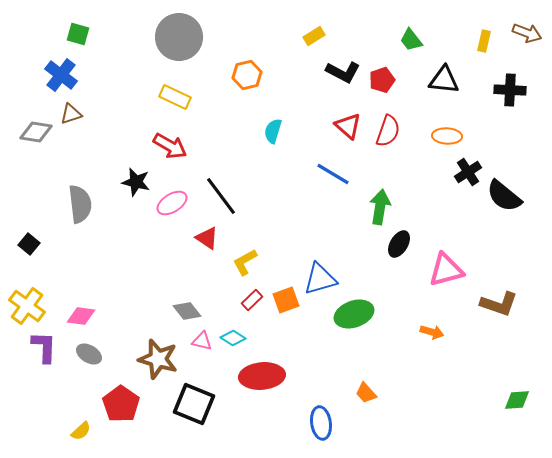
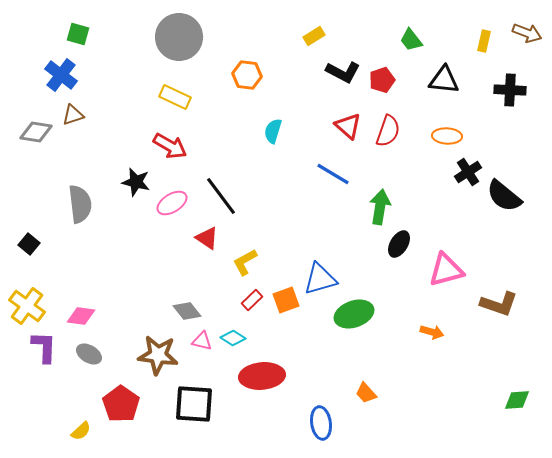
orange hexagon at (247, 75): rotated 20 degrees clockwise
brown triangle at (71, 114): moved 2 px right, 1 px down
brown star at (158, 359): moved 4 px up; rotated 9 degrees counterclockwise
black square at (194, 404): rotated 18 degrees counterclockwise
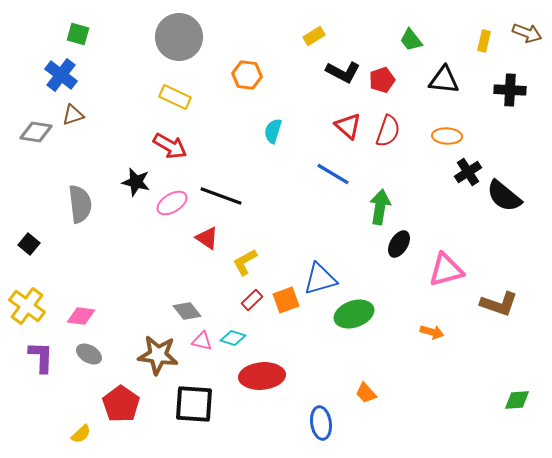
black line at (221, 196): rotated 33 degrees counterclockwise
cyan diamond at (233, 338): rotated 15 degrees counterclockwise
purple L-shape at (44, 347): moved 3 px left, 10 px down
yellow semicircle at (81, 431): moved 3 px down
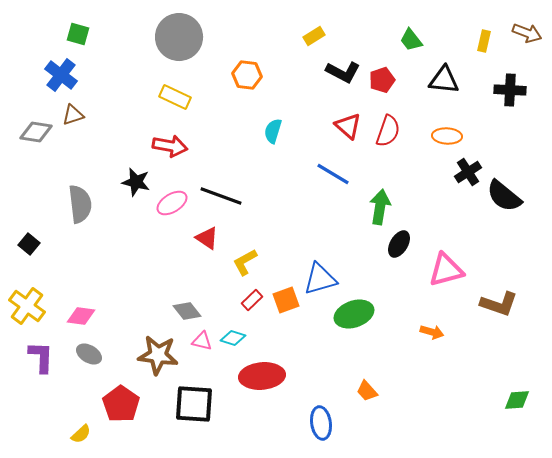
red arrow at (170, 146): rotated 20 degrees counterclockwise
orange trapezoid at (366, 393): moved 1 px right, 2 px up
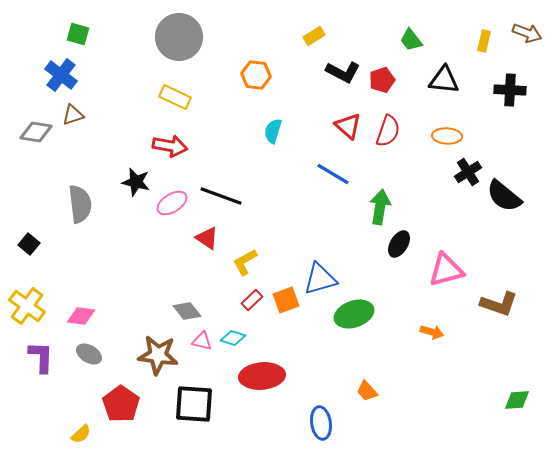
orange hexagon at (247, 75): moved 9 px right
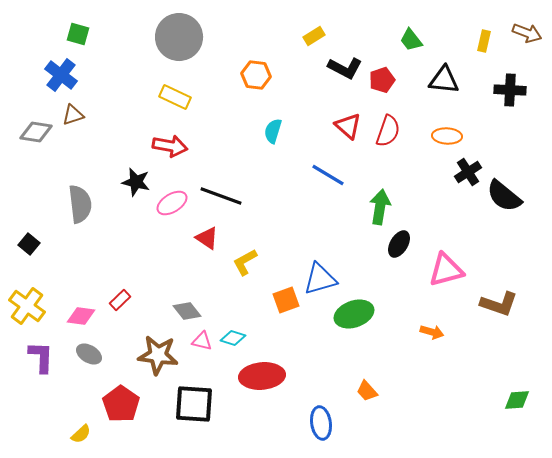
black L-shape at (343, 72): moved 2 px right, 4 px up
blue line at (333, 174): moved 5 px left, 1 px down
red rectangle at (252, 300): moved 132 px left
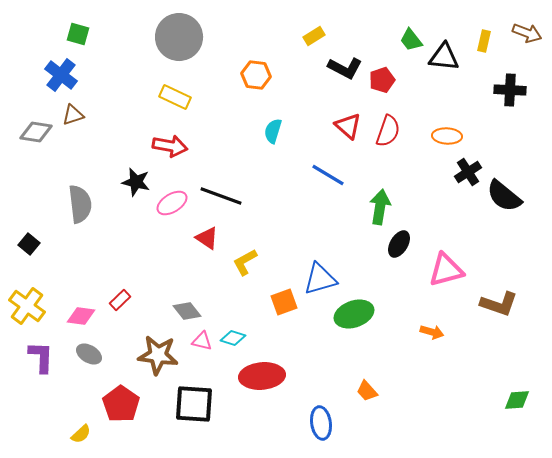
black triangle at (444, 80): moved 23 px up
orange square at (286, 300): moved 2 px left, 2 px down
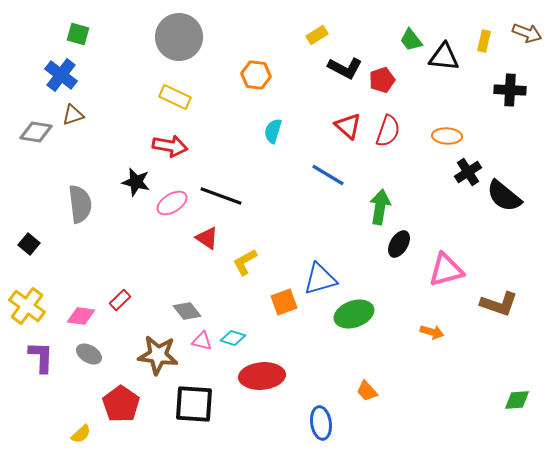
yellow rectangle at (314, 36): moved 3 px right, 1 px up
